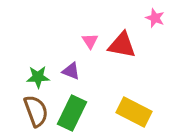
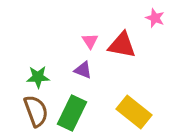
purple triangle: moved 12 px right, 1 px up
yellow rectangle: rotated 12 degrees clockwise
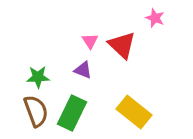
red triangle: rotated 32 degrees clockwise
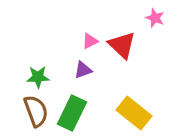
pink triangle: rotated 36 degrees clockwise
purple triangle: rotated 42 degrees counterclockwise
yellow rectangle: moved 1 px down
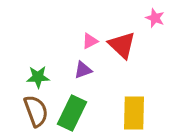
yellow rectangle: rotated 52 degrees clockwise
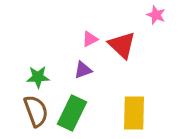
pink star: moved 1 px right, 3 px up
pink triangle: moved 2 px up
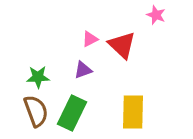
yellow rectangle: moved 1 px left, 1 px up
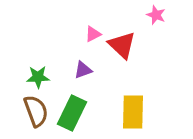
pink triangle: moved 3 px right, 5 px up
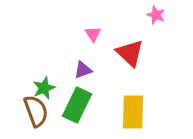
pink triangle: rotated 36 degrees counterclockwise
red triangle: moved 8 px right, 8 px down
green star: moved 6 px right, 11 px down; rotated 20 degrees counterclockwise
green rectangle: moved 5 px right, 8 px up
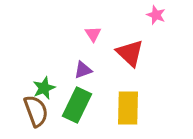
yellow rectangle: moved 5 px left, 4 px up
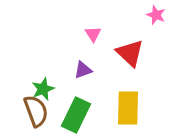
green star: moved 1 px left, 1 px down
green rectangle: moved 1 px left, 10 px down
